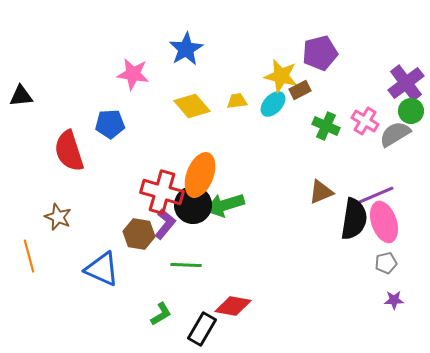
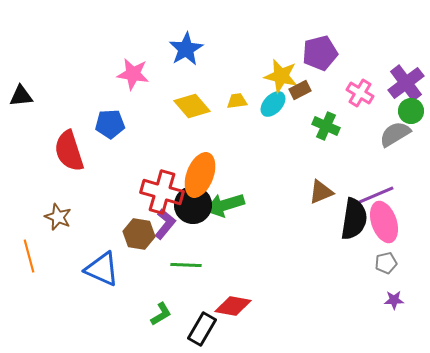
pink cross: moved 5 px left, 28 px up
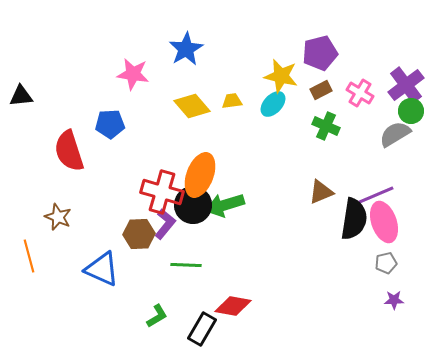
purple cross: moved 2 px down
brown rectangle: moved 21 px right
yellow trapezoid: moved 5 px left
brown hexagon: rotated 12 degrees counterclockwise
green L-shape: moved 4 px left, 2 px down
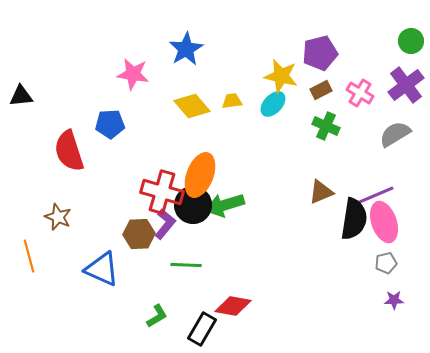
green circle: moved 70 px up
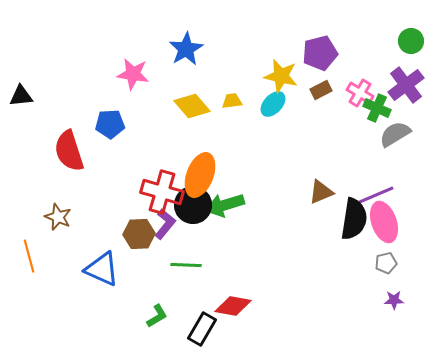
green cross: moved 51 px right, 18 px up
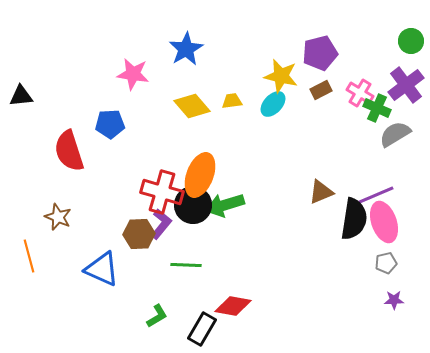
purple L-shape: moved 4 px left
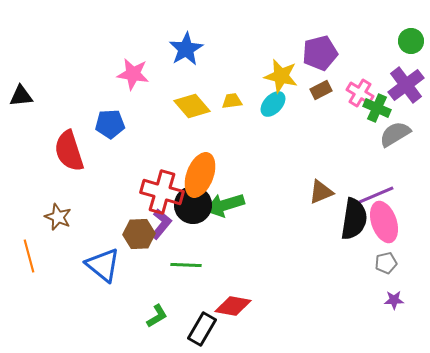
blue triangle: moved 1 px right, 4 px up; rotated 15 degrees clockwise
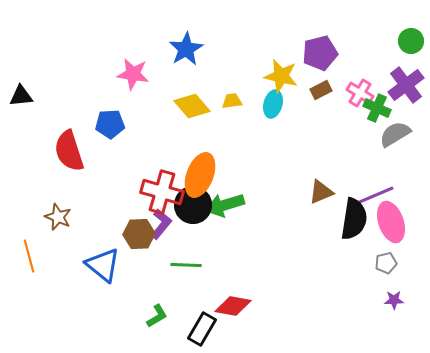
cyan ellipse: rotated 28 degrees counterclockwise
pink ellipse: moved 7 px right
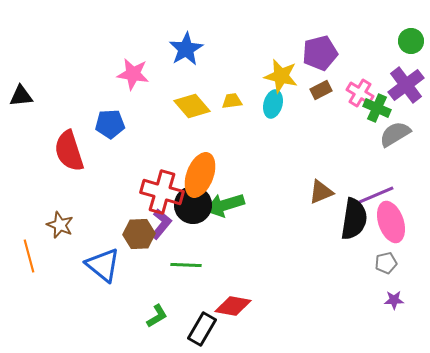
brown star: moved 2 px right, 8 px down
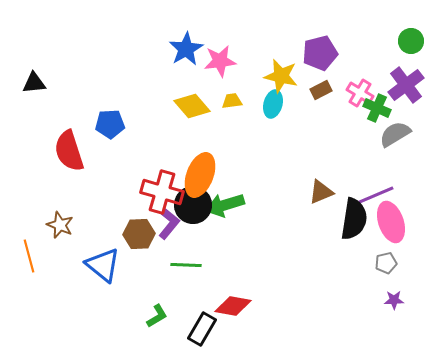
pink star: moved 87 px right, 13 px up; rotated 16 degrees counterclockwise
black triangle: moved 13 px right, 13 px up
purple L-shape: moved 8 px right
